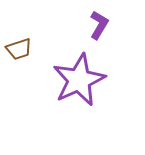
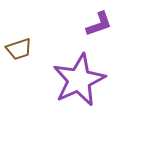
purple L-shape: moved 1 px up; rotated 40 degrees clockwise
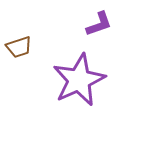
brown trapezoid: moved 2 px up
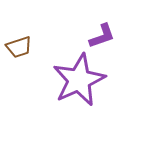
purple L-shape: moved 3 px right, 12 px down
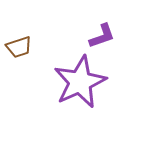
purple star: moved 1 px right, 2 px down
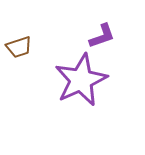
purple star: moved 1 px right, 2 px up
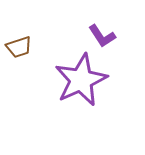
purple L-shape: rotated 76 degrees clockwise
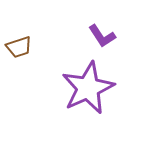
purple star: moved 7 px right, 8 px down
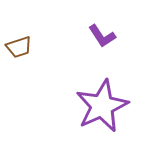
purple star: moved 14 px right, 18 px down
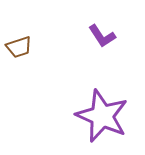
purple star: moved 10 px down; rotated 24 degrees counterclockwise
